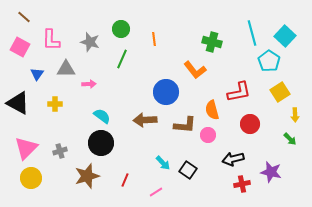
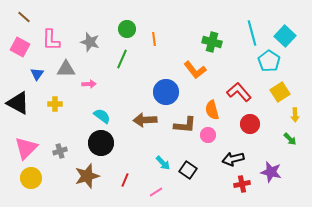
green circle: moved 6 px right
red L-shape: rotated 120 degrees counterclockwise
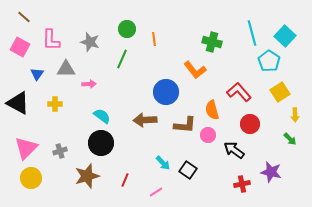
black arrow: moved 1 px right, 9 px up; rotated 50 degrees clockwise
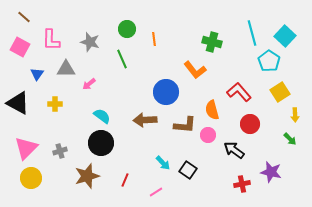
green line: rotated 48 degrees counterclockwise
pink arrow: rotated 144 degrees clockwise
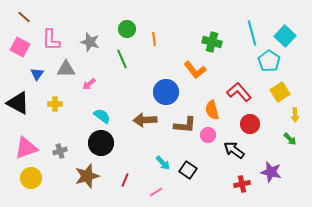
pink triangle: rotated 25 degrees clockwise
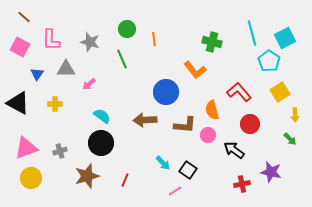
cyan square: moved 2 px down; rotated 20 degrees clockwise
pink line: moved 19 px right, 1 px up
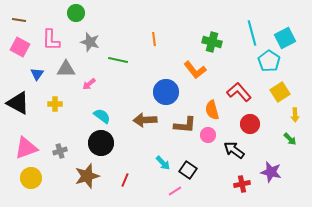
brown line: moved 5 px left, 3 px down; rotated 32 degrees counterclockwise
green circle: moved 51 px left, 16 px up
green line: moved 4 px left, 1 px down; rotated 54 degrees counterclockwise
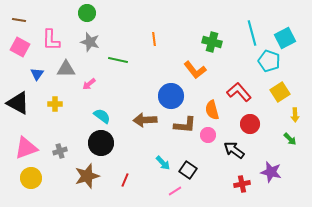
green circle: moved 11 px right
cyan pentagon: rotated 15 degrees counterclockwise
blue circle: moved 5 px right, 4 px down
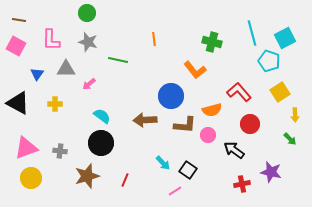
gray star: moved 2 px left
pink square: moved 4 px left, 1 px up
orange semicircle: rotated 90 degrees counterclockwise
gray cross: rotated 24 degrees clockwise
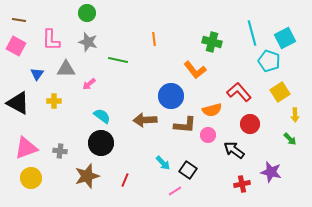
yellow cross: moved 1 px left, 3 px up
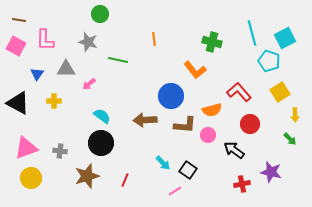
green circle: moved 13 px right, 1 px down
pink L-shape: moved 6 px left
